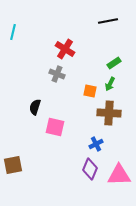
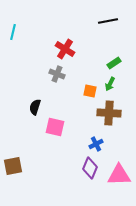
brown square: moved 1 px down
purple diamond: moved 1 px up
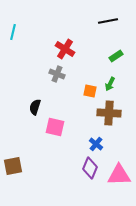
green rectangle: moved 2 px right, 7 px up
blue cross: rotated 24 degrees counterclockwise
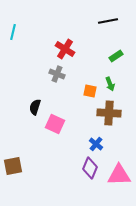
green arrow: rotated 48 degrees counterclockwise
pink square: moved 3 px up; rotated 12 degrees clockwise
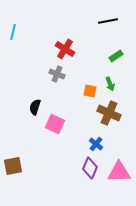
brown cross: rotated 20 degrees clockwise
pink triangle: moved 3 px up
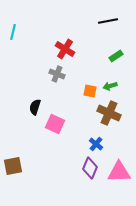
green arrow: moved 2 px down; rotated 96 degrees clockwise
